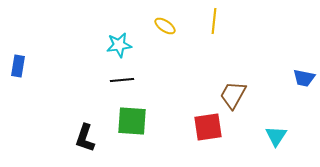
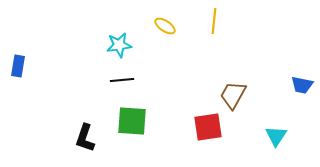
blue trapezoid: moved 2 px left, 7 px down
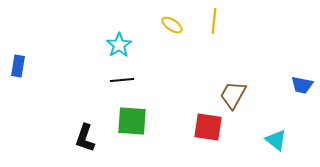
yellow ellipse: moved 7 px right, 1 px up
cyan star: rotated 25 degrees counterclockwise
red square: rotated 16 degrees clockwise
cyan triangle: moved 4 px down; rotated 25 degrees counterclockwise
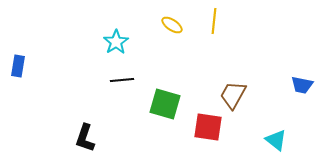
cyan star: moved 3 px left, 3 px up
green square: moved 33 px right, 17 px up; rotated 12 degrees clockwise
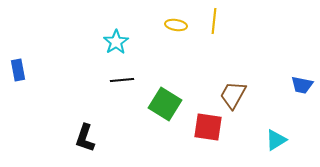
yellow ellipse: moved 4 px right; rotated 25 degrees counterclockwise
blue rectangle: moved 4 px down; rotated 20 degrees counterclockwise
green square: rotated 16 degrees clockwise
cyan triangle: rotated 50 degrees clockwise
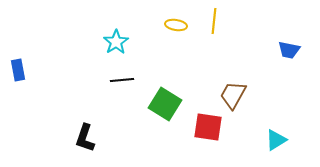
blue trapezoid: moved 13 px left, 35 px up
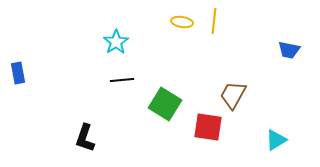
yellow ellipse: moved 6 px right, 3 px up
blue rectangle: moved 3 px down
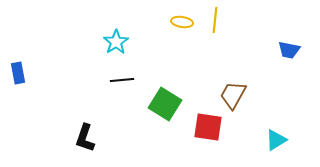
yellow line: moved 1 px right, 1 px up
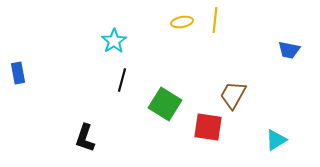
yellow ellipse: rotated 20 degrees counterclockwise
cyan star: moved 2 px left, 1 px up
black line: rotated 70 degrees counterclockwise
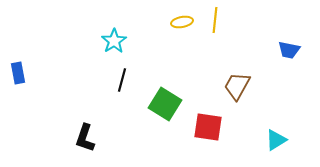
brown trapezoid: moved 4 px right, 9 px up
